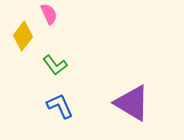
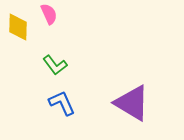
yellow diamond: moved 5 px left, 9 px up; rotated 36 degrees counterclockwise
blue L-shape: moved 2 px right, 3 px up
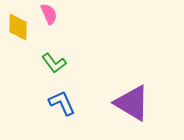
green L-shape: moved 1 px left, 2 px up
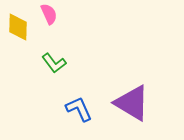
blue L-shape: moved 17 px right, 6 px down
